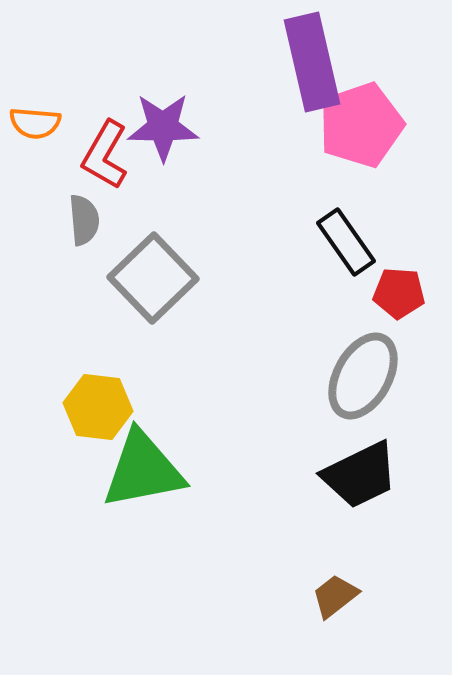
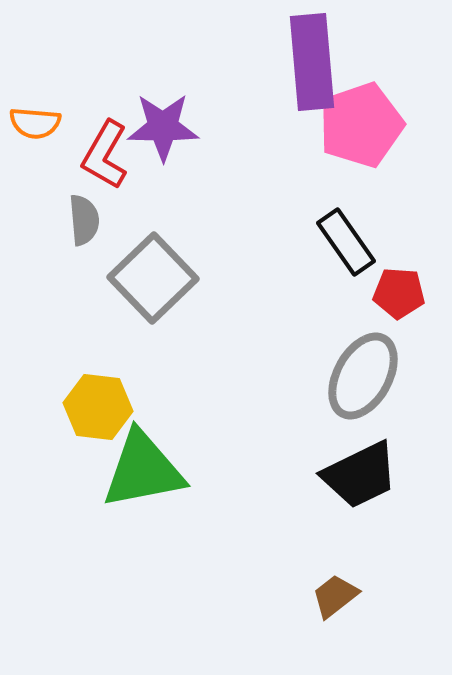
purple rectangle: rotated 8 degrees clockwise
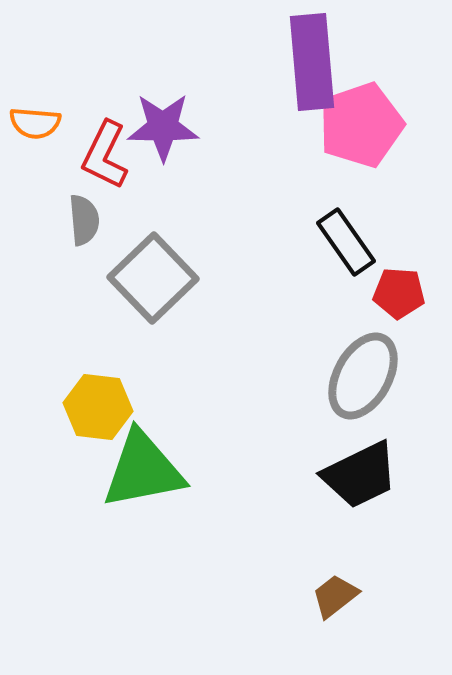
red L-shape: rotated 4 degrees counterclockwise
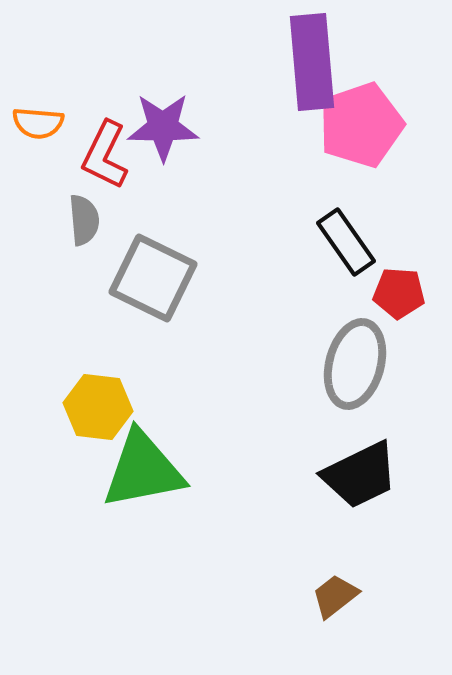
orange semicircle: moved 3 px right
gray square: rotated 20 degrees counterclockwise
gray ellipse: moved 8 px left, 12 px up; rotated 14 degrees counterclockwise
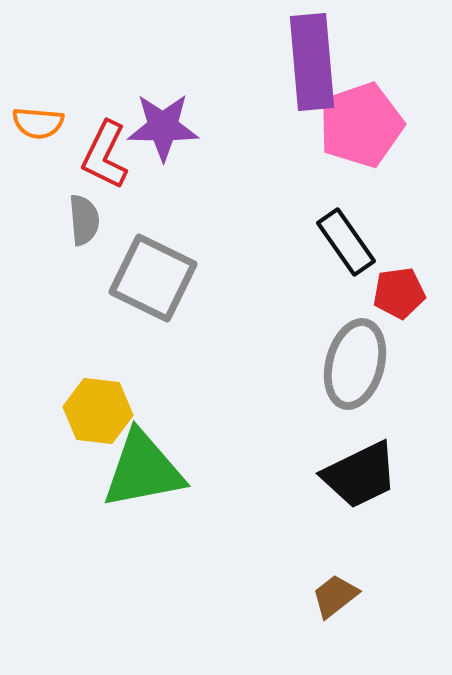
red pentagon: rotated 12 degrees counterclockwise
yellow hexagon: moved 4 px down
